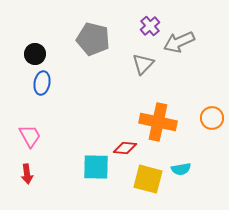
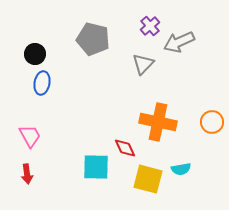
orange circle: moved 4 px down
red diamond: rotated 60 degrees clockwise
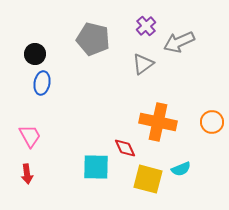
purple cross: moved 4 px left
gray triangle: rotated 10 degrees clockwise
cyan semicircle: rotated 12 degrees counterclockwise
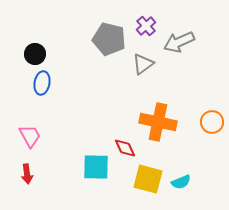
gray pentagon: moved 16 px right
cyan semicircle: moved 13 px down
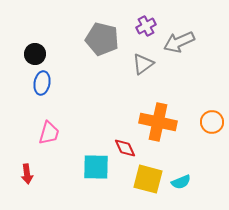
purple cross: rotated 12 degrees clockwise
gray pentagon: moved 7 px left
pink trapezoid: moved 19 px right, 3 px up; rotated 45 degrees clockwise
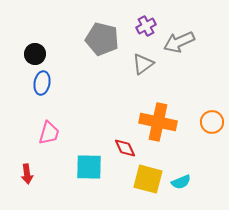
cyan square: moved 7 px left
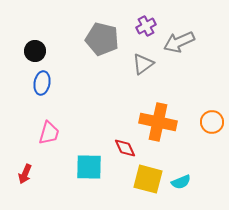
black circle: moved 3 px up
red arrow: moved 2 px left; rotated 30 degrees clockwise
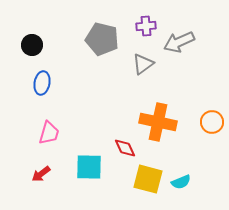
purple cross: rotated 24 degrees clockwise
black circle: moved 3 px left, 6 px up
red arrow: moved 16 px right; rotated 30 degrees clockwise
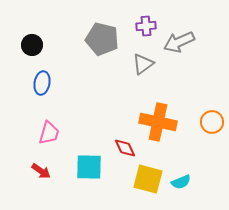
red arrow: moved 3 px up; rotated 108 degrees counterclockwise
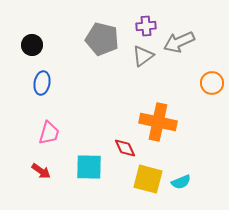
gray triangle: moved 8 px up
orange circle: moved 39 px up
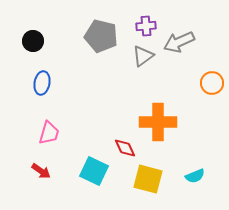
gray pentagon: moved 1 px left, 3 px up
black circle: moved 1 px right, 4 px up
orange cross: rotated 12 degrees counterclockwise
cyan square: moved 5 px right, 4 px down; rotated 24 degrees clockwise
cyan semicircle: moved 14 px right, 6 px up
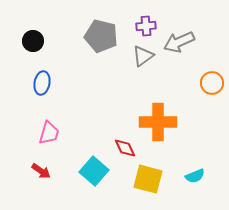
cyan square: rotated 16 degrees clockwise
